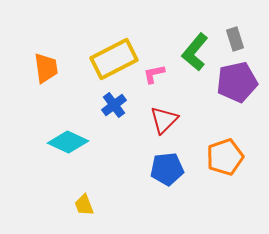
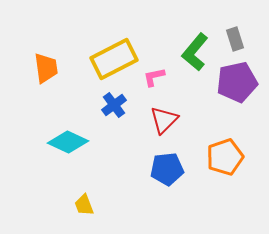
pink L-shape: moved 3 px down
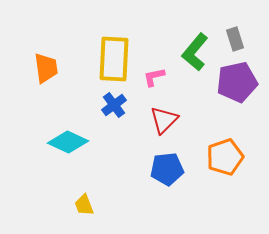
yellow rectangle: rotated 60 degrees counterclockwise
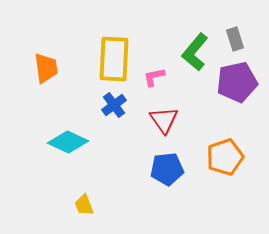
red triangle: rotated 20 degrees counterclockwise
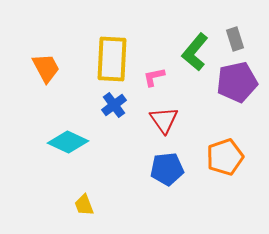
yellow rectangle: moved 2 px left
orange trapezoid: rotated 20 degrees counterclockwise
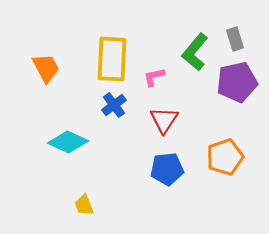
red triangle: rotated 8 degrees clockwise
